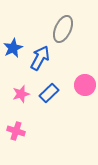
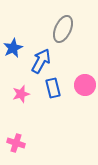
blue arrow: moved 1 px right, 3 px down
blue rectangle: moved 4 px right, 5 px up; rotated 60 degrees counterclockwise
pink cross: moved 12 px down
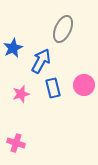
pink circle: moved 1 px left
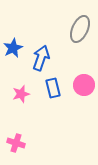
gray ellipse: moved 17 px right
blue arrow: moved 3 px up; rotated 10 degrees counterclockwise
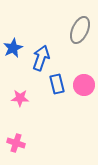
gray ellipse: moved 1 px down
blue rectangle: moved 4 px right, 4 px up
pink star: moved 1 px left, 4 px down; rotated 18 degrees clockwise
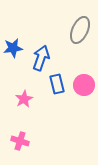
blue star: rotated 18 degrees clockwise
pink star: moved 4 px right, 1 px down; rotated 30 degrees counterclockwise
pink cross: moved 4 px right, 2 px up
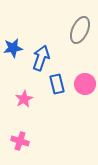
pink circle: moved 1 px right, 1 px up
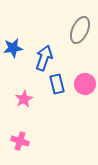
blue arrow: moved 3 px right
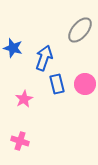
gray ellipse: rotated 16 degrees clockwise
blue star: rotated 24 degrees clockwise
